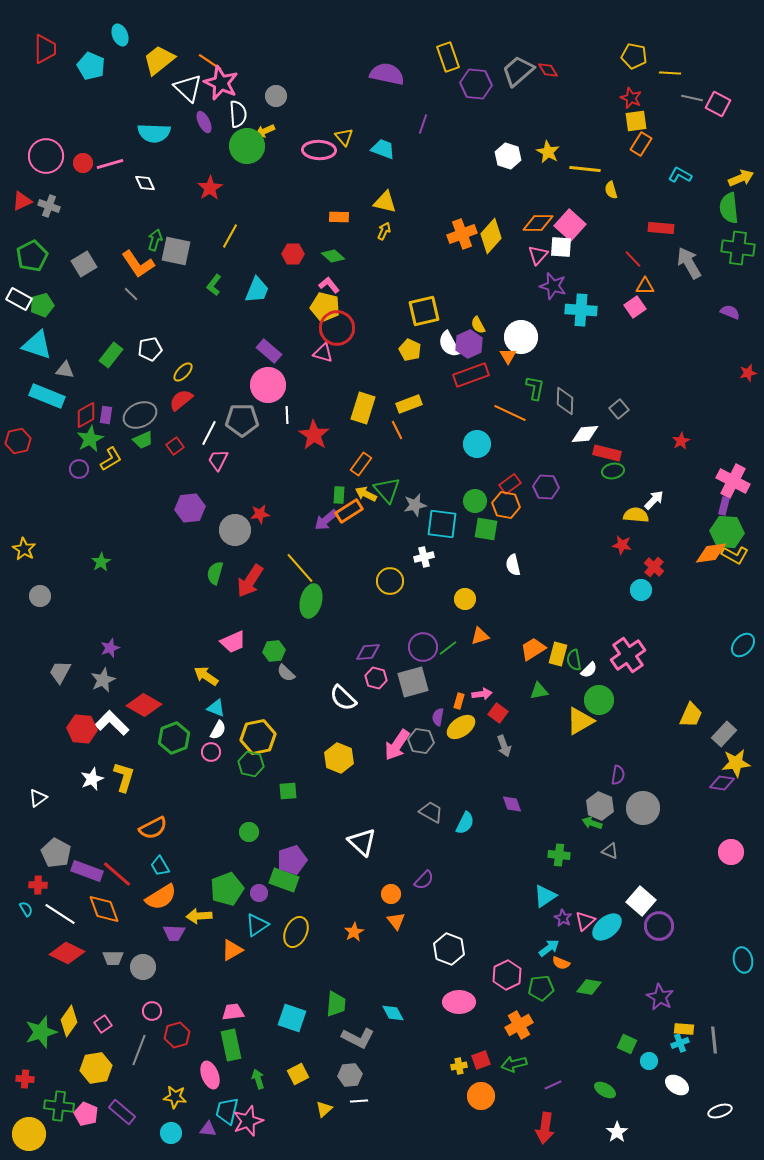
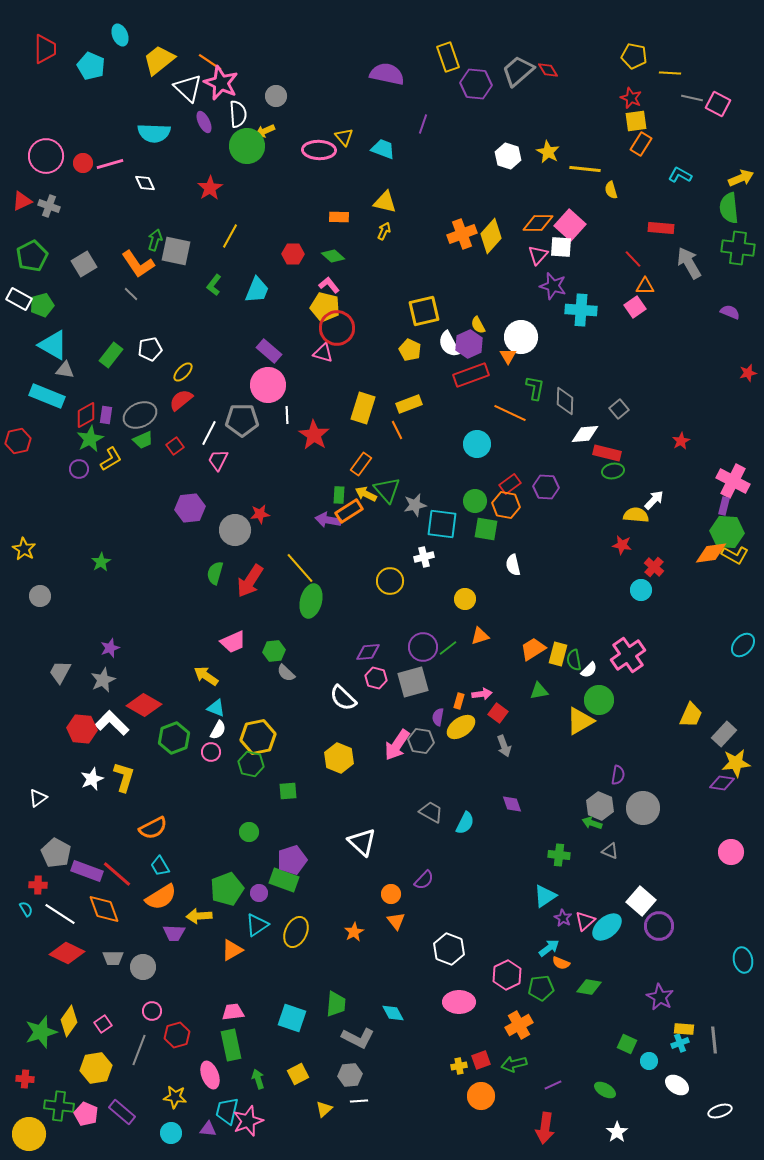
cyan triangle at (37, 345): moved 16 px right; rotated 12 degrees clockwise
purple arrow at (326, 520): moved 2 px right; rotated 50 degrees clockwise
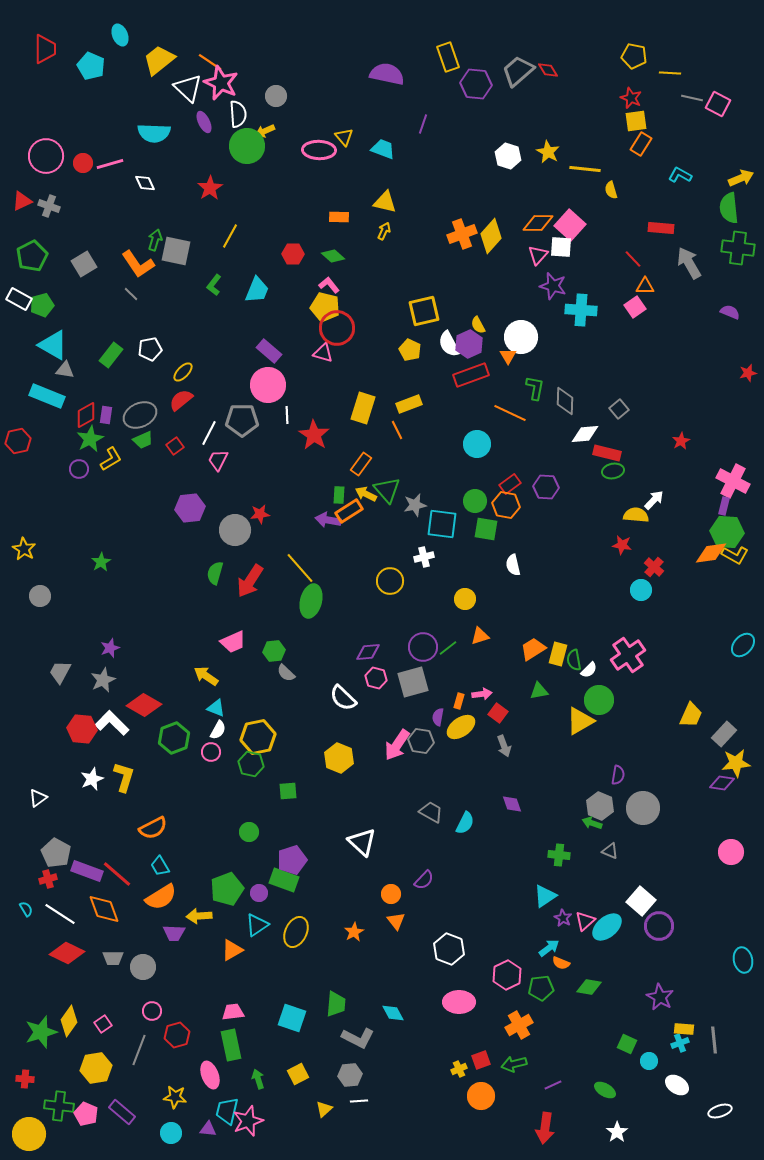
red cross at (38, 885): moved 10 px right, 6 px up; rotated 18 degrees counterclockwise
yellow cross at (459, 1066): moved 3 px down; rotated 14 degrees counterclockwise
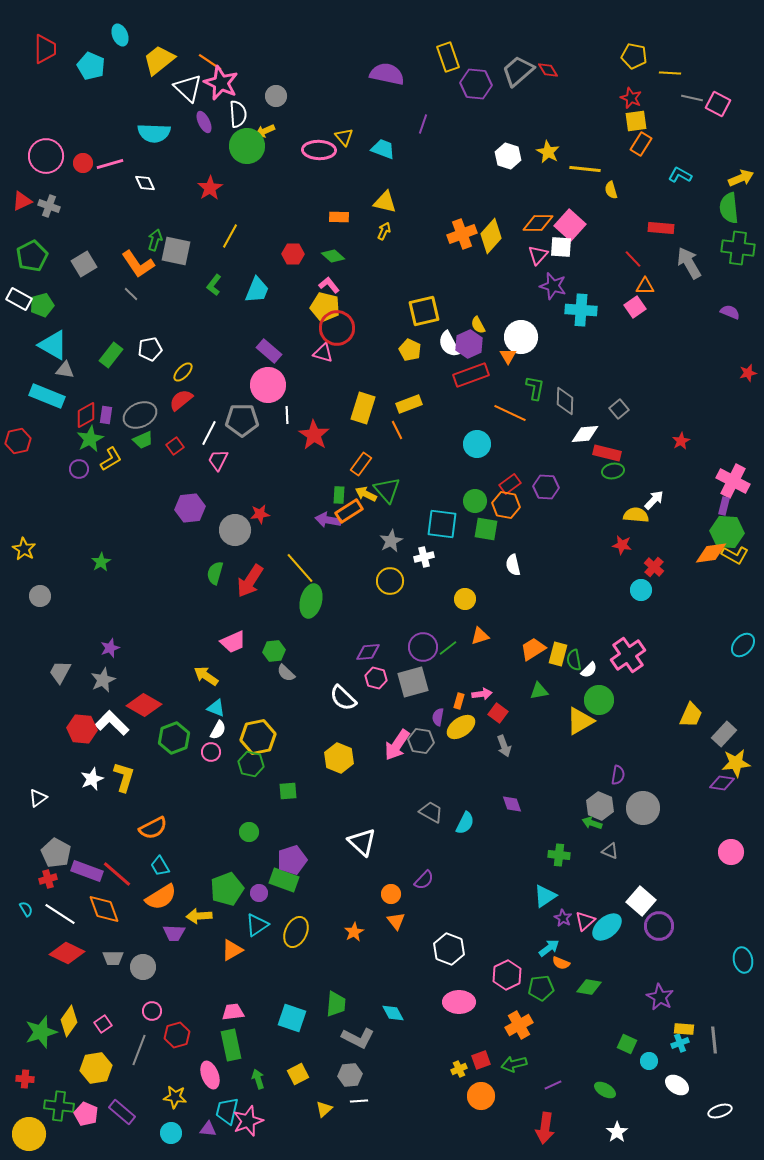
gray star at (415, 505): moved 24 px left, 36 px down; rotated 15 degrees counterclockwise
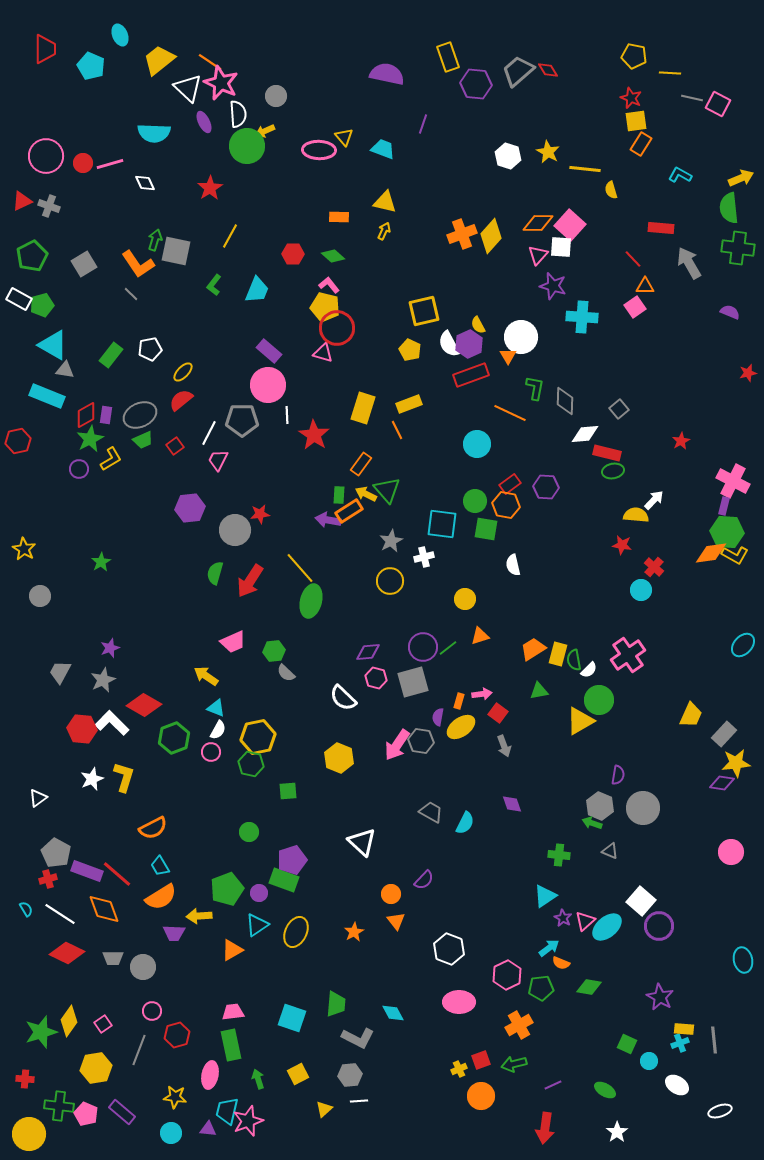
cyan cross at (581, 310): moved 1 px right, 7 px down
pink ellipse at (210, 1075): rotated 32 degrees clockwise
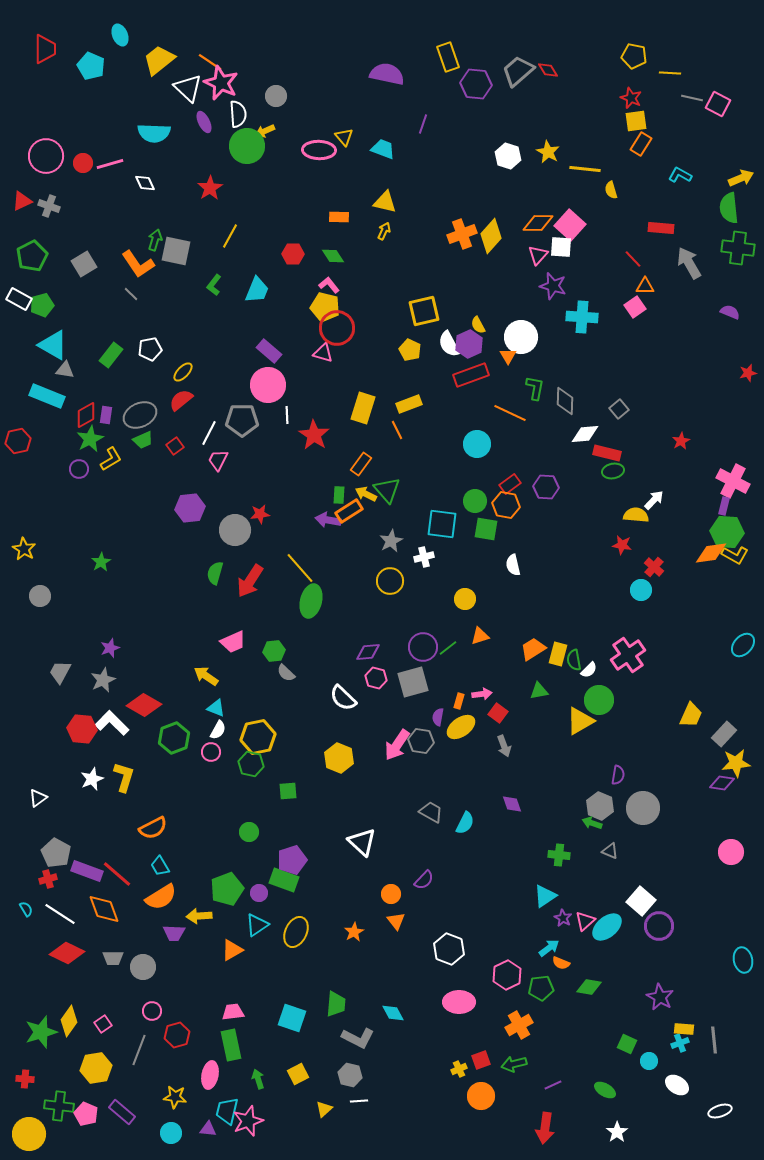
green diamond at (333, 256): rotated 15 degrees clockwise
gray hexagon at (350, 1075): rotated 20 degrees clockwise
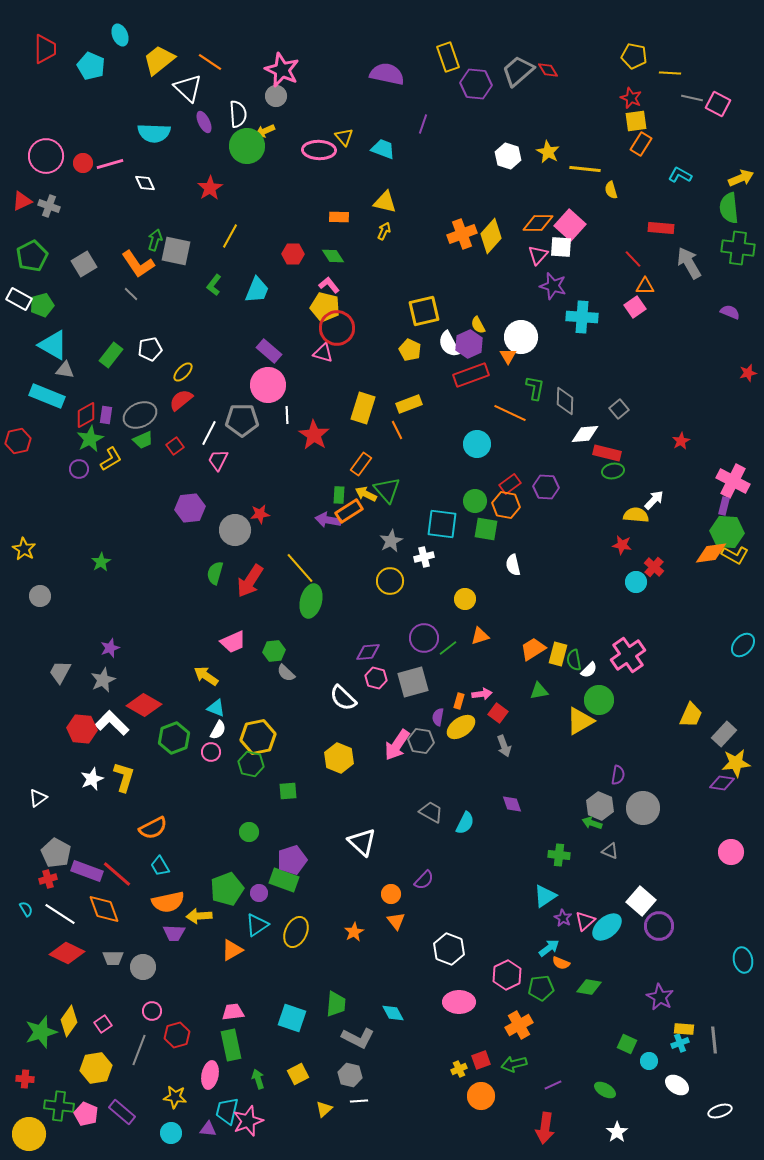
pink star at (221, 83): moved 61 px right, 13 px up
cyan circle at (641, 590): moved 5 px left, 8 px up
purple circle at (423, 647): moved 1 px right, 9 px up
orange semicircle at (161, 897): moved 7 px right, 5 px down; rotated 20 degrees clockwise
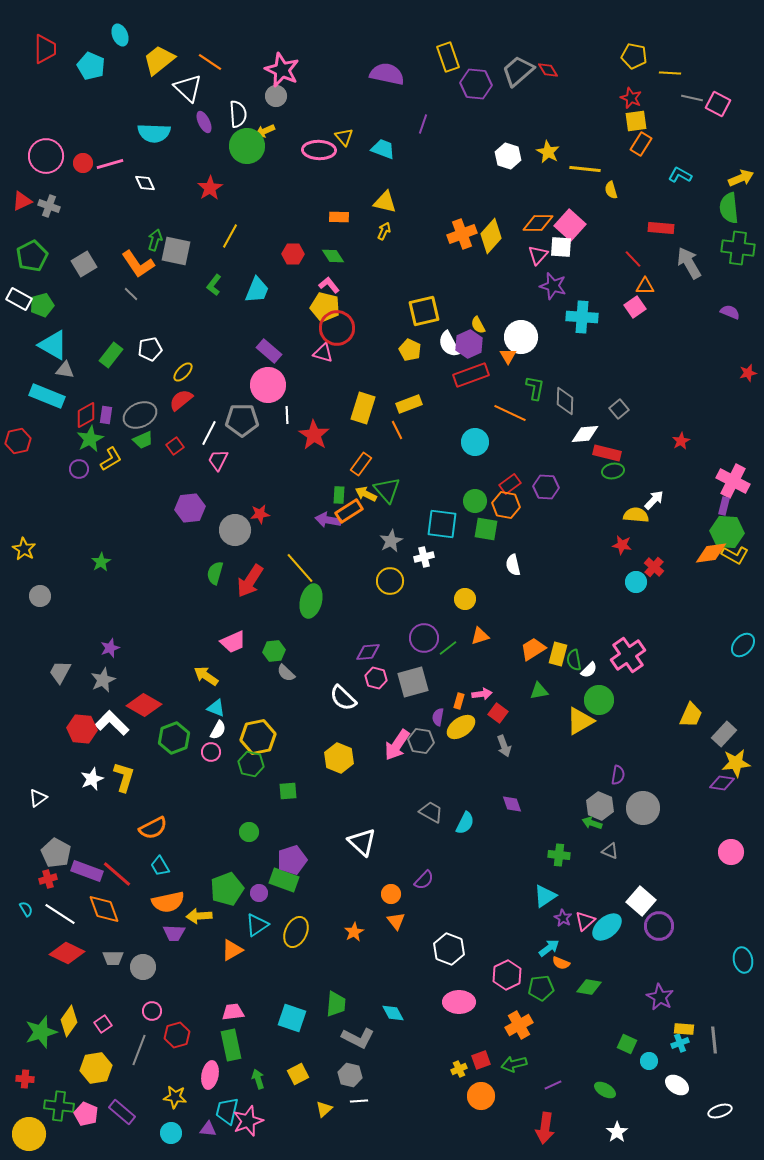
cyan circle at (477, 444): moved 2 px left, 2 px up
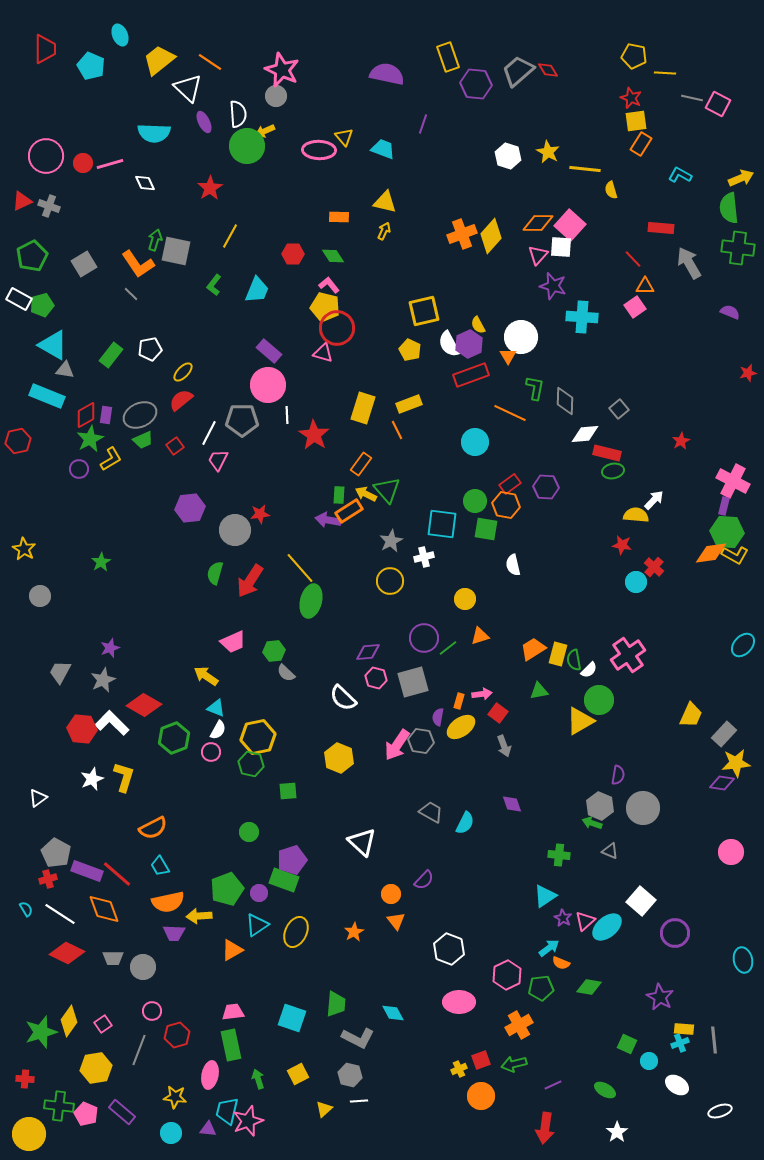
yellow line at (670, 73): moved 5 px left
purple circle at (659, 926): moved 16 px right, 7 px down
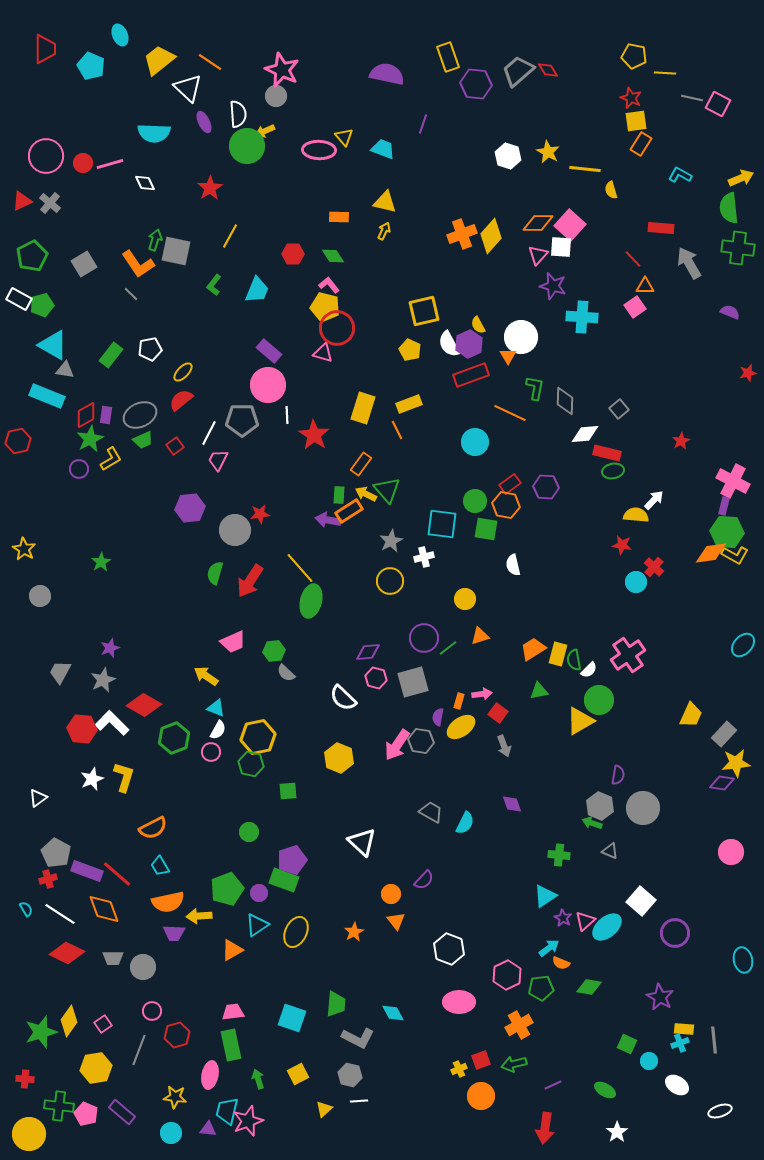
gray cross at (49, 206): moved 1 px right, 3 px up; rotated 20 degrees clockwise
